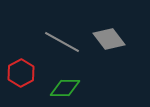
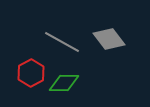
red hexagon: moved 10 px right
green diamond: moved 1 px left, 5 px up
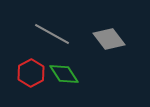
gray line: moved 10 px left, 8 px up
green diamond: moved 9 px up; rotated 56 degrees clockwise
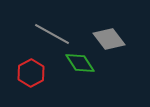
green diamond: moved 16 px right, 11 px up
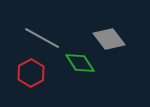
gray line: moved 10 px left, 4 px down
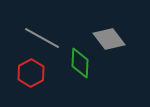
green diamond: rotated 36 degrees clockwise
